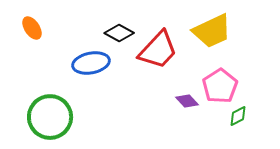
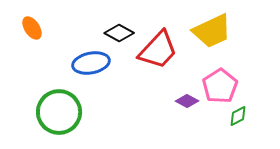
purple diamond: rotated 20 degrees counterclockwise
green circle: moved 9 px right, 5 px up
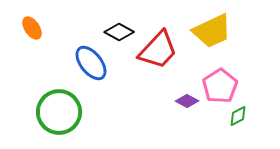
black diamond: moved 1 px up
blue ellipse: rotated 63 degrees clockwise
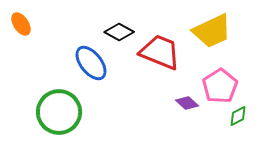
orange ellipse: moved 11 px left, 4 px up
red trapezoid: moved 2 px right, 2 px down; rotated 111 degrees counterclockwise
purple diamond: moved 2 px down; rotated 15 degrees clockwise
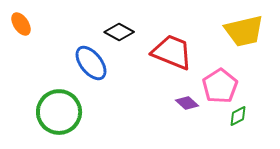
yellow trapezoid: moved 32 px right; rotated 12 degrees clockwise
red trapezoid: moved 12 px right
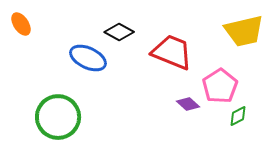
blue ellipse: moved 3 px left, 5 px up; rotated 27 degrees counterclockwise
purple diamond: moved 1 px right, 1 px down
green circle: moved 1 px left, 5 px down
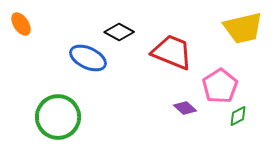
yellow trapezoid: moved 1 px left, 3 px up
purple diamond: moved 3 px left, 4 px down
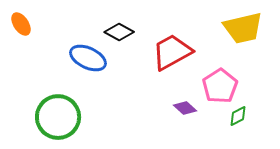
red trapezoid: rotated 51 degrees counterclockwise
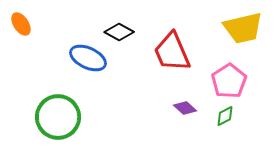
red trapezoid: rotated 84 degrees counterclockwise
pink pentagon: moved 9 px right, 5 px up
green diamond: moved 13 px left
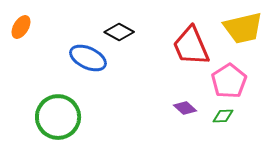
orange ellipse: moved 3 px down; rotated 65 degrees clockwise
red trapezoid: moved 19 px right, 6 px up
green diamond: moved 2 px left; rotated 25 degrees clockwise
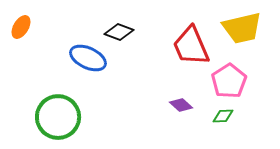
yellow trapezoid: moved 1 px left
black diamond: rotated 8 degrees counterclockwise
purple diamond: moved 4 px left, 3 px up
